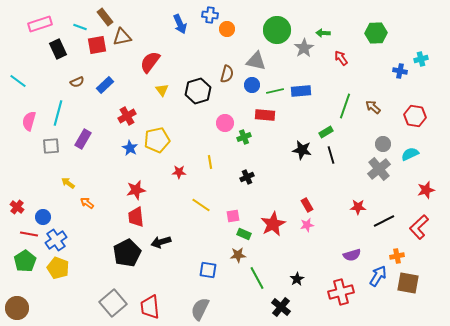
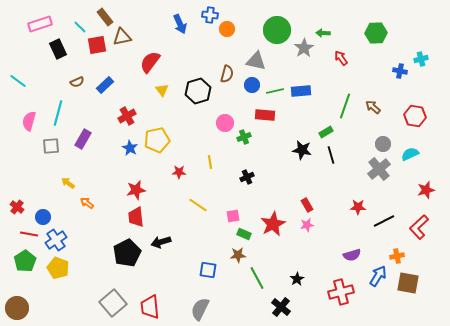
cyan line at (80, 27): rotated 24 degrees clockwise
yellow line at (201, 205): moved 3 px left
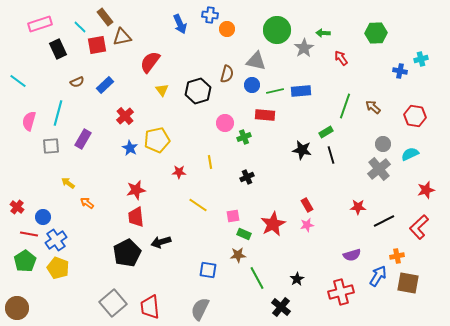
red cross at (127, 116): moved 2 px left; rotated 12 degrees counterclockwise
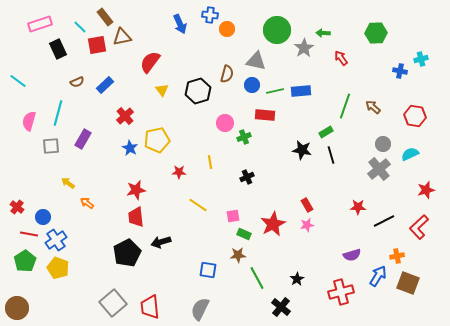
brown square at (408, 283): rotated 10 degrees clockwise
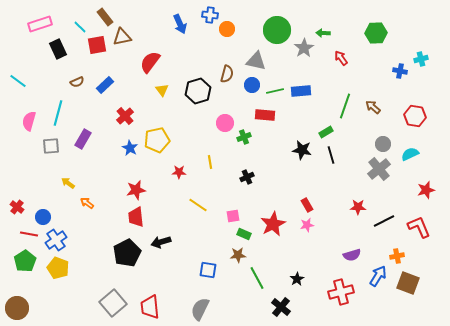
red L-shape at (419, 227): rotated 110 degrees clockwise
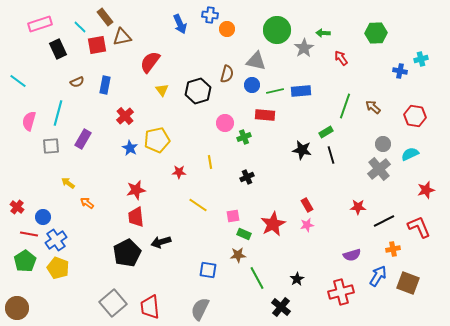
blue rectangle at (105, 85): rotated 36 degrees counterclockwise
orange cross at (397, 256): moved 4 px left, 7 px up
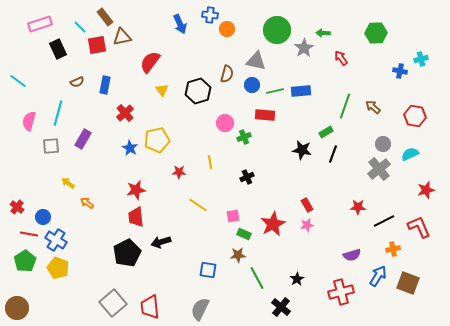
red cross at (125, 116): moved 3 px up
black line at (331, 155): moved 2 px right, 1 px up; rotated 36 degrees clockwise
blue cross at (56, 240): rotated 25 degrees counterclockwise
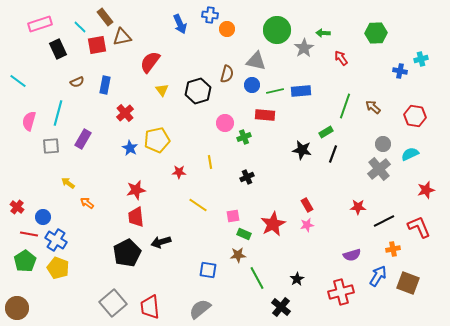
gray semicircle at (200, 309): rotated 25 degrees clockwise
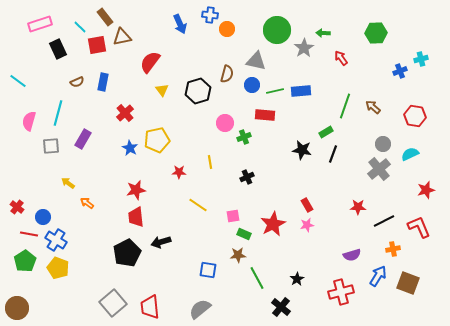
blue cross at (400, 71): rotated 32 degrees counterclockwise
blue rectangle at (105, 85): moved 2 px left, 3 px up
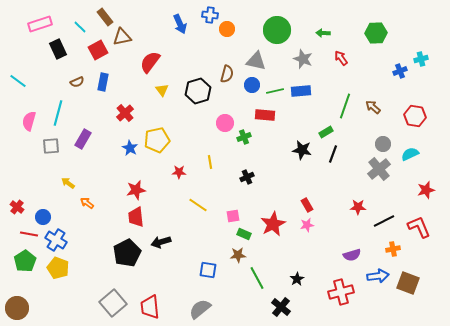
red square at (97, 45): moved 1 px right, 5 px down; rotated 18 degrees counterclockwise
gray star at (304, 48): moved 1 px left, 11 px down; rotated 18 degrees counterclockwise
blue arrow at (378, 276): rotated 50 degrees clockwise
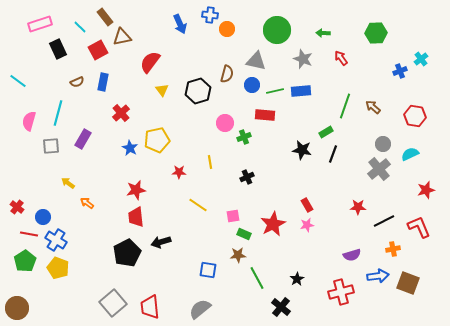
cyan cross at (421, 59): rotated 24 degrees counterclockwise
red cross at (125, 113): moved 4 px left
